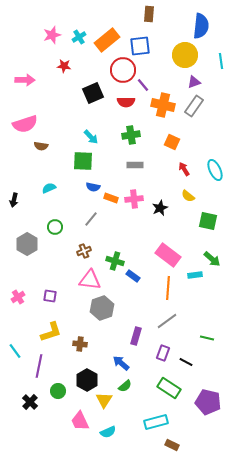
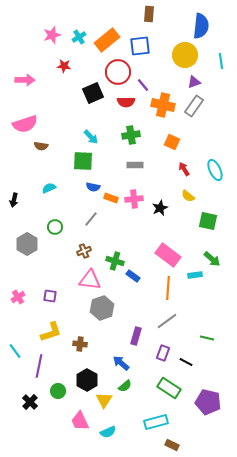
red circle at (123, 70): moved 5 px left, 2 px down
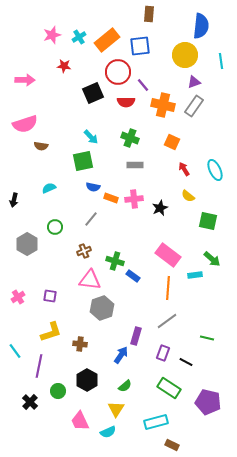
green cross at (131, 135): moved 1 px left, 3 px down; rotated 30 degrees clockwise
green square at (83, 161): rotated 15 degrees counterclockwise
blue arrow at (121, 363): moved 8 px up; rotated 84 degrees clockwise
yellow triangle at (104, 400): moved 12 px right, 9 px down
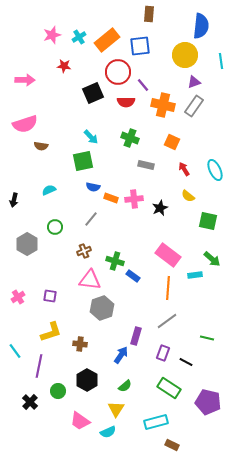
gray rectangle at (135, 165): moved 11 px right; rotated 14 degrees clockwise
cyan semicircle at (49, 188): moved 2 px down
pink trapezoid at (80, 421): rotated 30 degrees counterclockwise
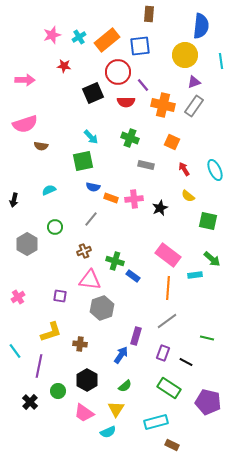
purple square at (50, 296): moved 10 px right
pink trapezoid at (80, 421): moved 4 px right, 8 px up
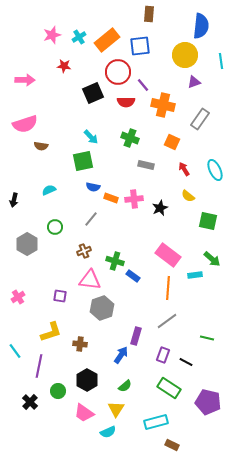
gray rectangle at (194, 106): moved 6 px right, 13 px down
purple rectangle at (163, 353): moved 2 px down
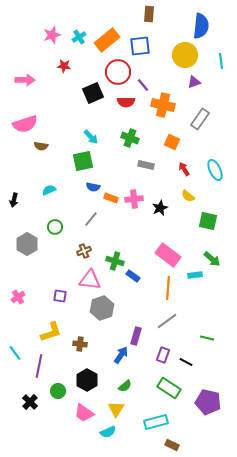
cyan line at (15, 351): moved 2 px down
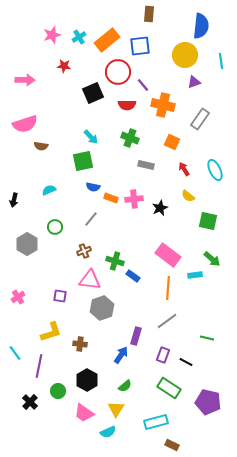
red semicircle at (126, 102): moved 1 px right, 3 px down
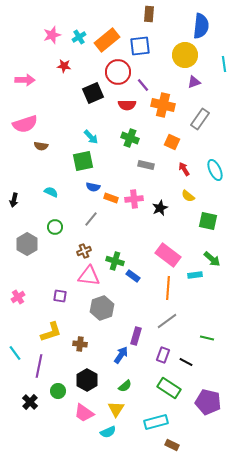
cyan line at (221, 61): moved 3 px right, 3 px down
cyan semicircle at (49, 190): moved 2 px right, 2 px down; rotated 48 degrees clockwise
pink triangle at (90, 280): moved 1 px left, 4 px up
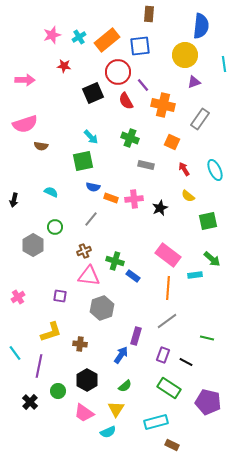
red semicircle at (127, 105): moved 1 px left, 4 px up; rotated 60 degrees clockwise
green square at (208, 221): rotated 24 degrees counterclockwise
gray hexagon at (27, 244): moved 6 px right, 1 px down
